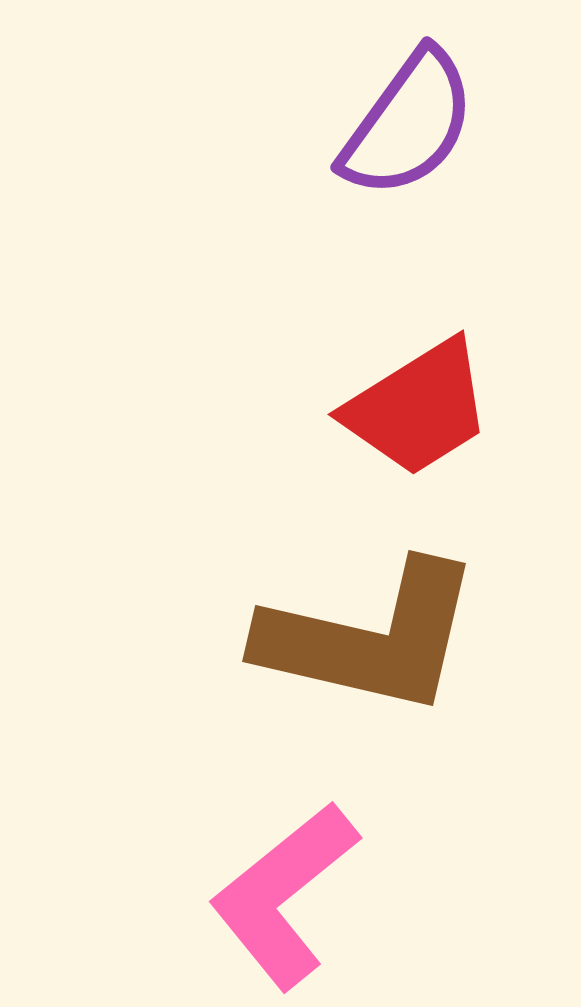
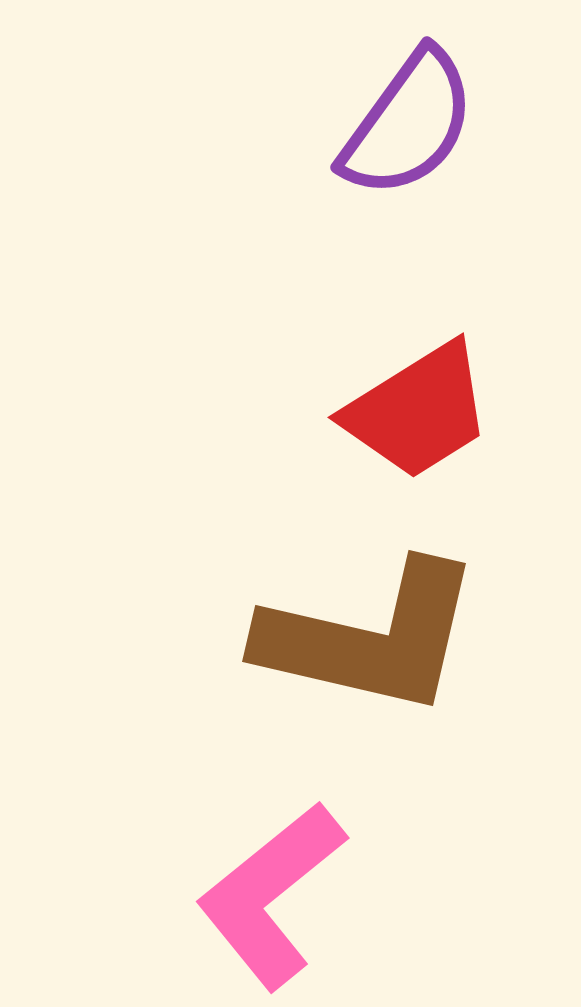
red trapezoid: moved 3 px down
pink L-shape: moved 13 px left
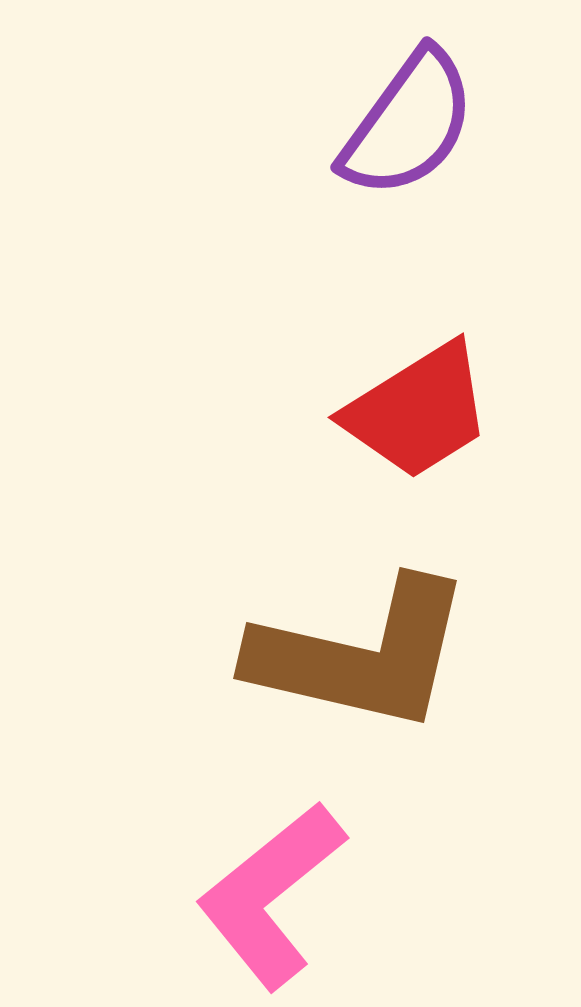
brown L-shape: moved 9 px left, 17 px down
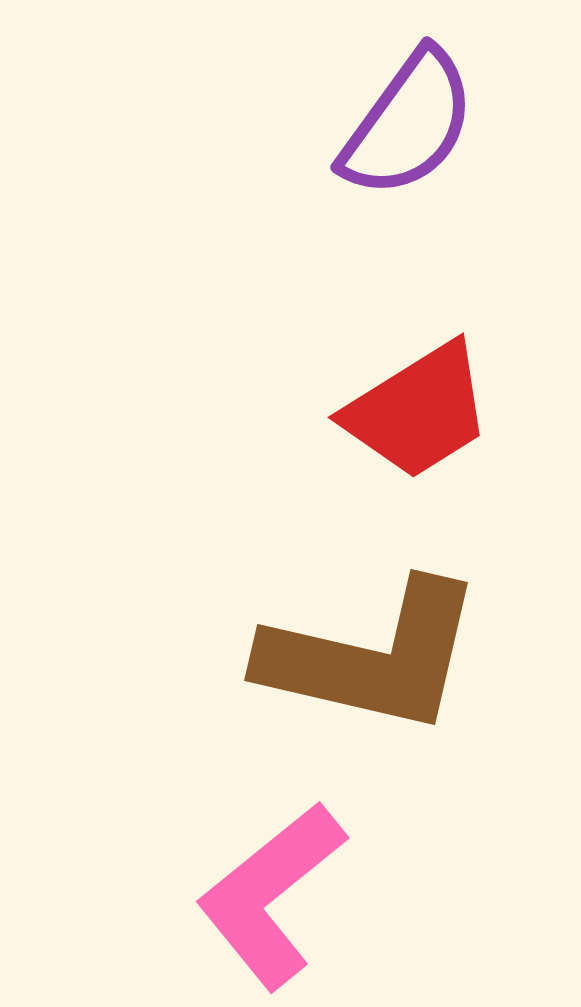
brown L-shape: moved 11 px right, 2 px down
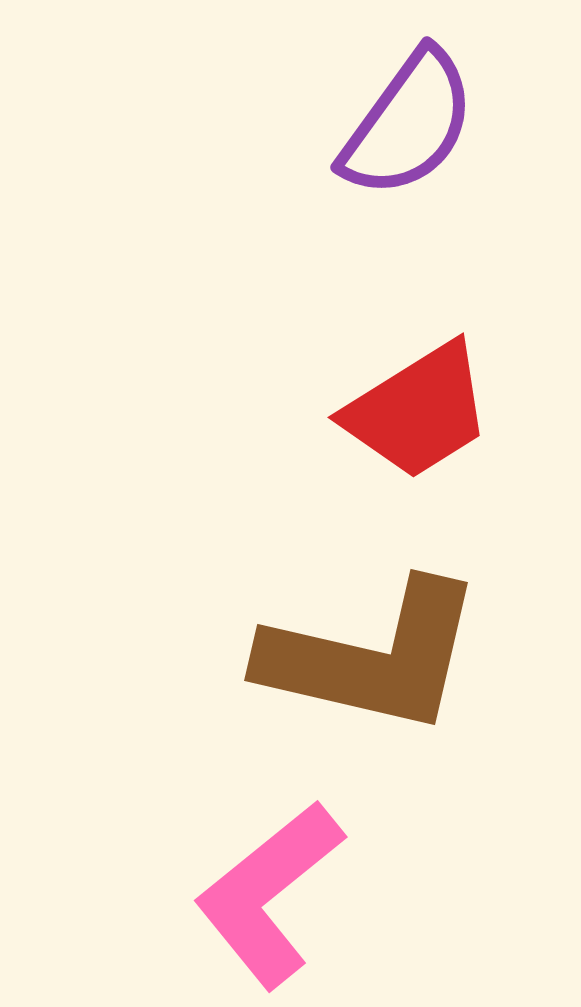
pink L-shape: moved 2 px left, 1 px up
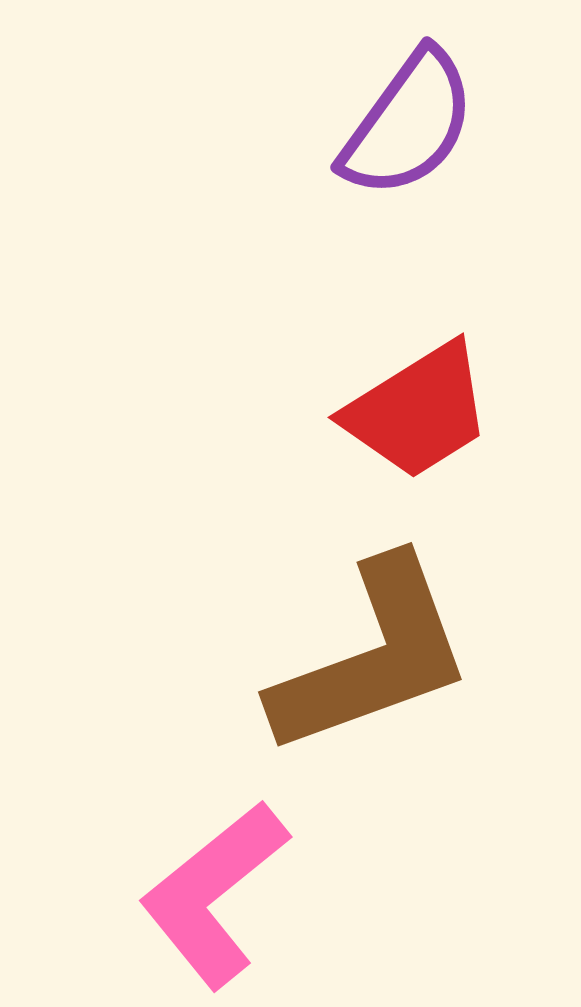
brown L-shape: rotated 33 degrees counterclockwise
pink L-shape: moved 55 px left
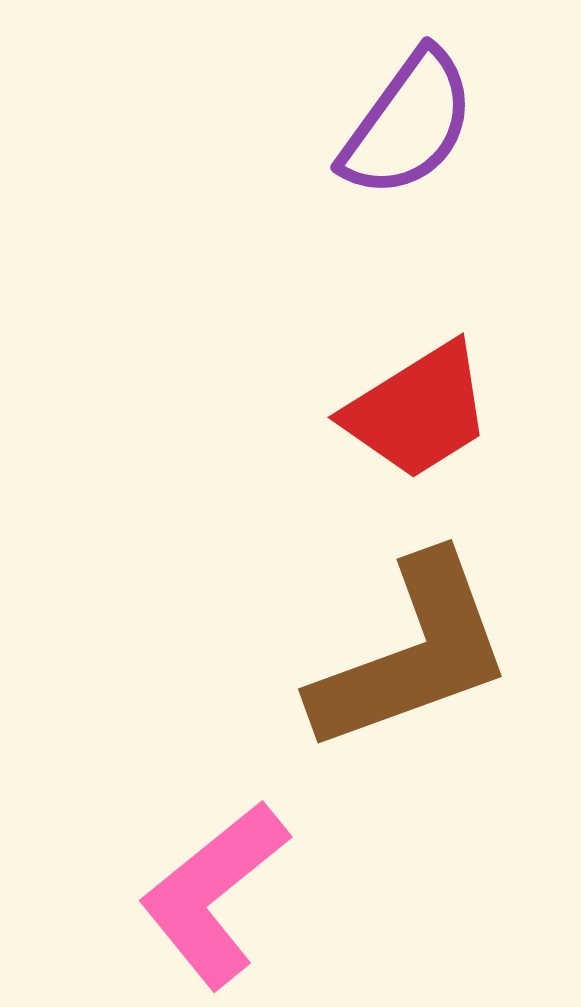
brown L-shape: moved 40 px right, 3 px up
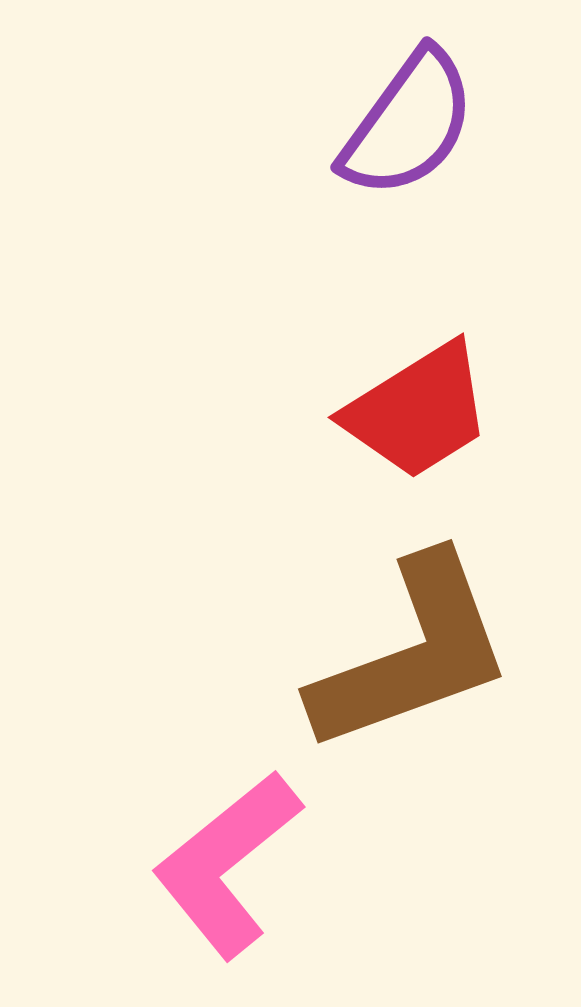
pink L-shape: moved 13 px right, 30 px up
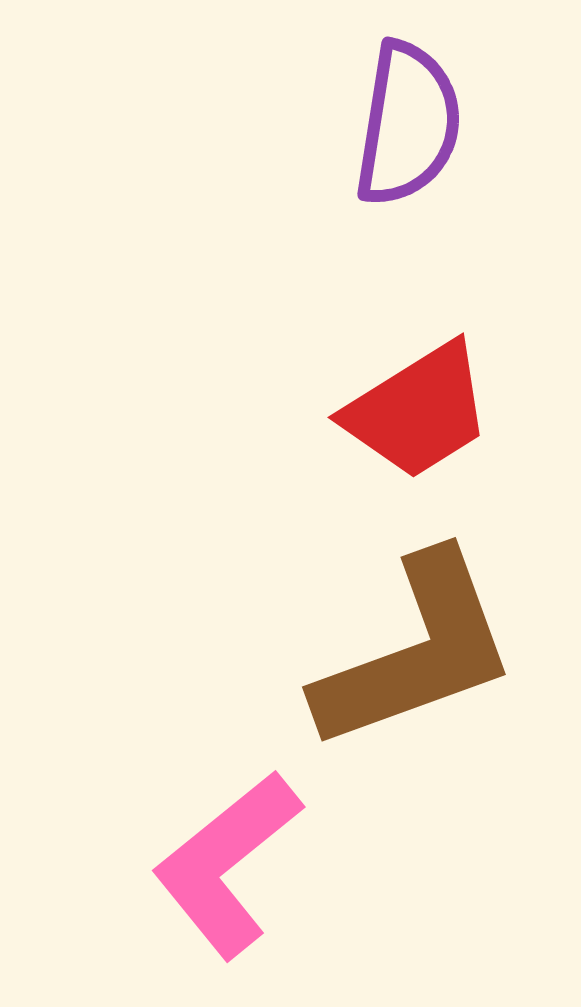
purple semicircle: rotated 27 degrees counterclockwise
brown L-shape: moved 4 px right, 2 px up
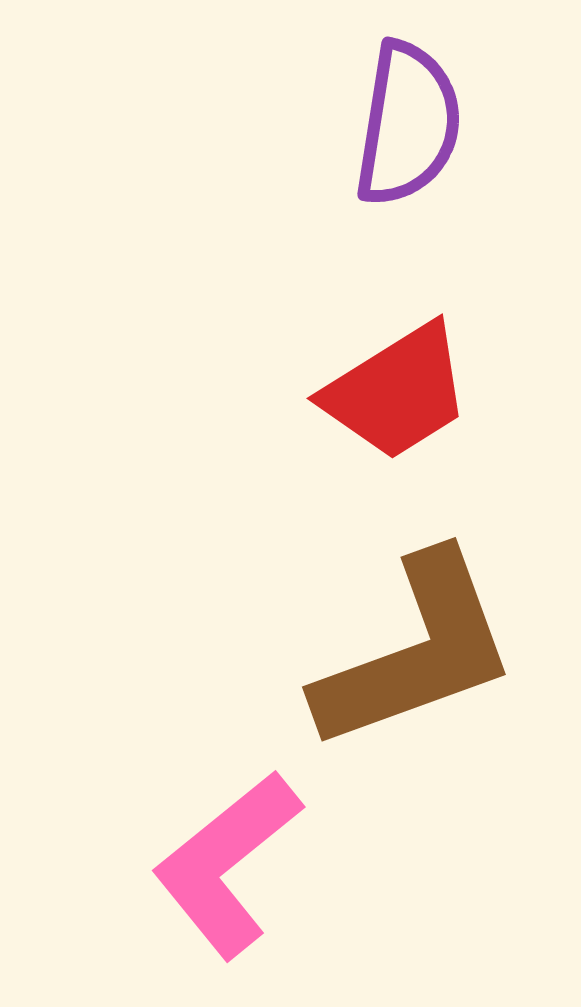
red trapezoid: moved 21 px left, 19 px up
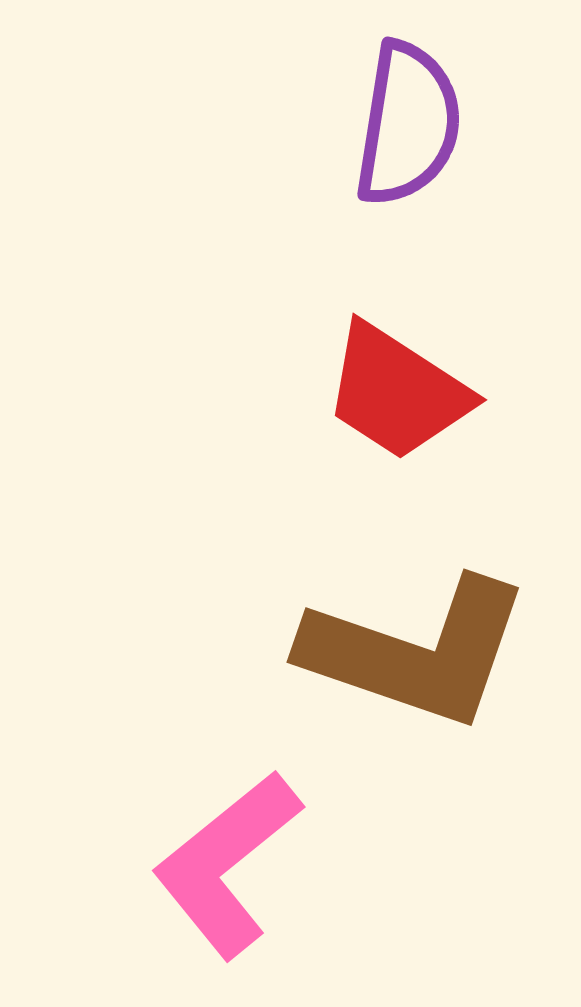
red trapezoid: rotated 65 degrees clockwise
brown L-shape: rotated 39 degrees clockwise
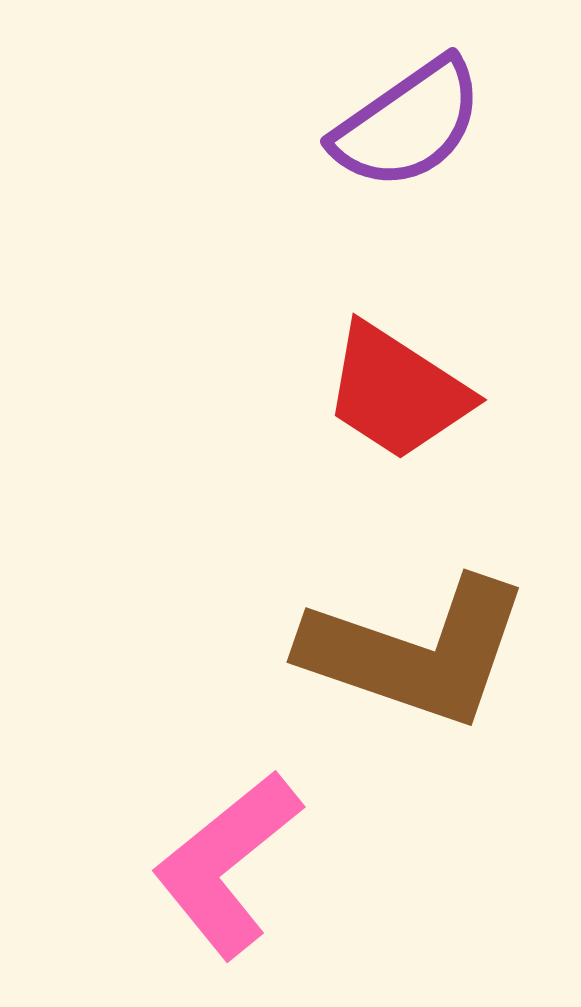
purple semicircle: rotated 46 degrees clockwise
